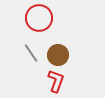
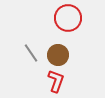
red circle: moved 29 px right
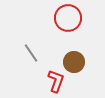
brown circle: moved 16 px right, 7 px down
